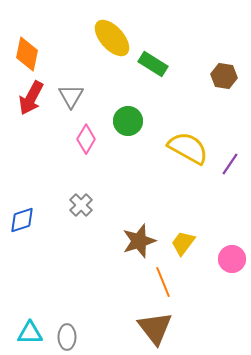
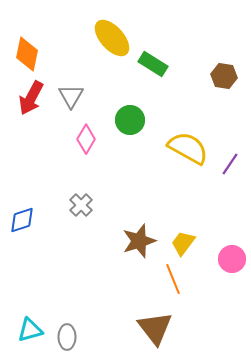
green circle: moved 2 px right, 1 px up
orange line: moved 10 px right, 3 px up
cyan triangle: moved 3 px up; rotated 16 degrees counterclockwise
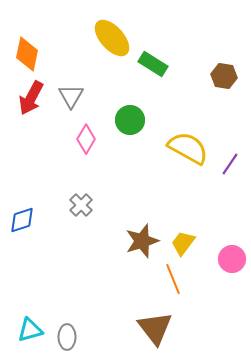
brown star: moved 3 px right
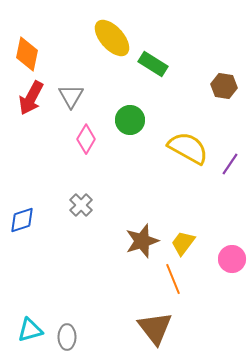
brown hexagon: moved 10 px down
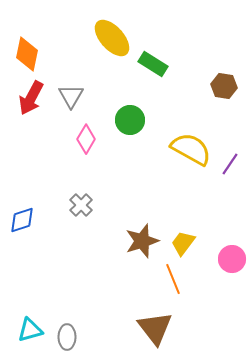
yellow semicircle: moved 3 px right, 1 px down
